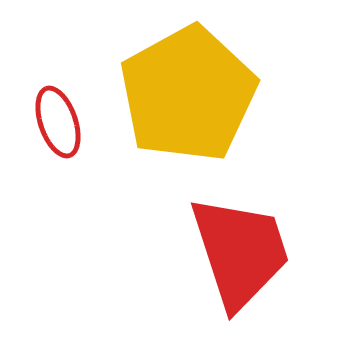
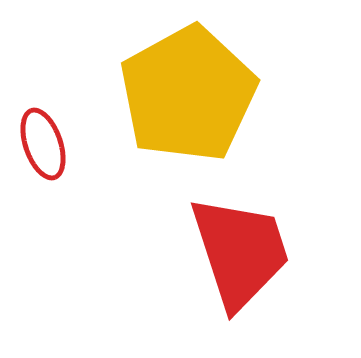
red ellipse: moved 15 px left, 22 px down
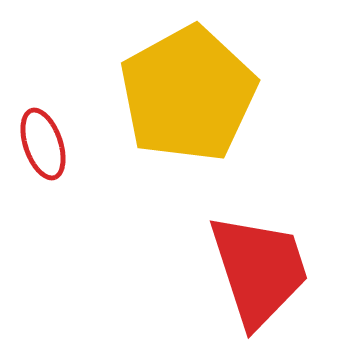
red trapezoid: moved 19 px right, 18 px down
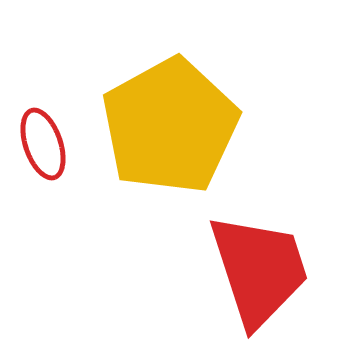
yellow pentagon: moved 18 px left, 32 px down
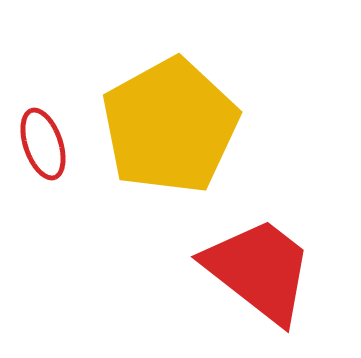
red trapezoid: rotated 34 degrees counterclockwise
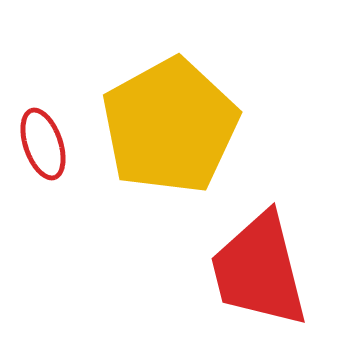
red trapezoid: rotated 142 degrees counterclockwise
